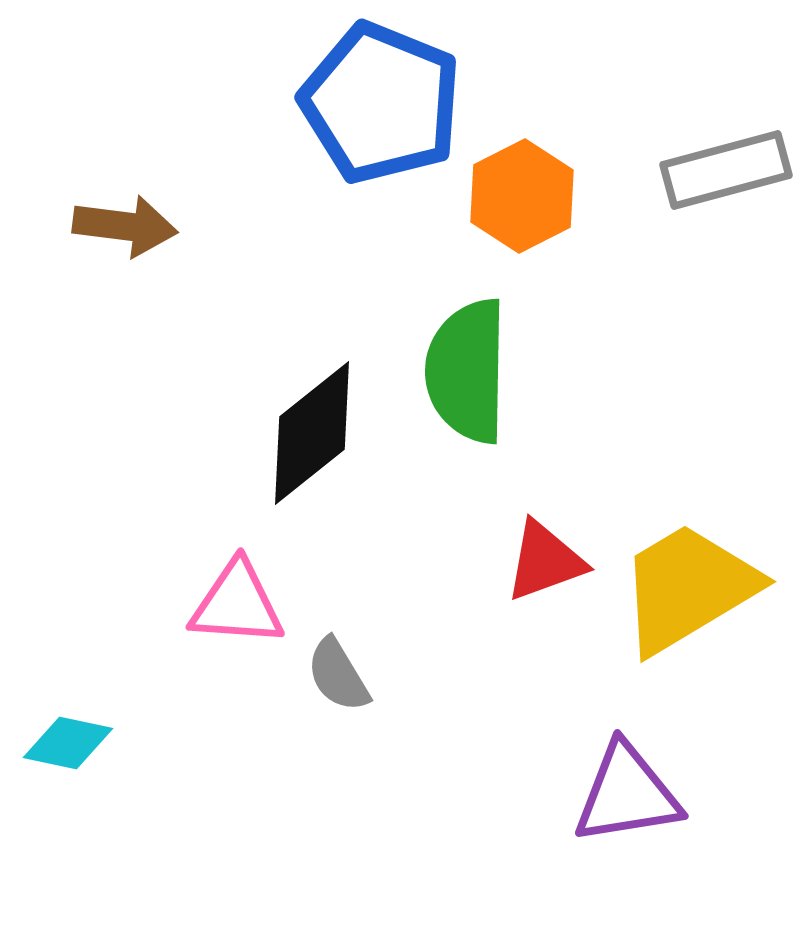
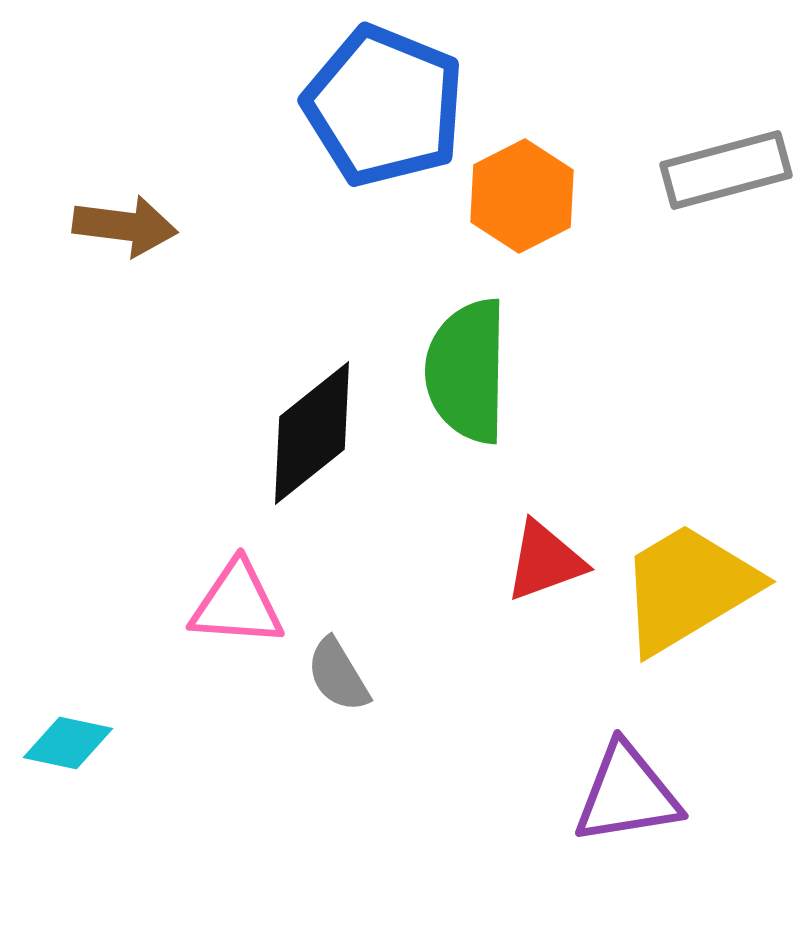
blue pentagon: moved 3 px right, 3 px down
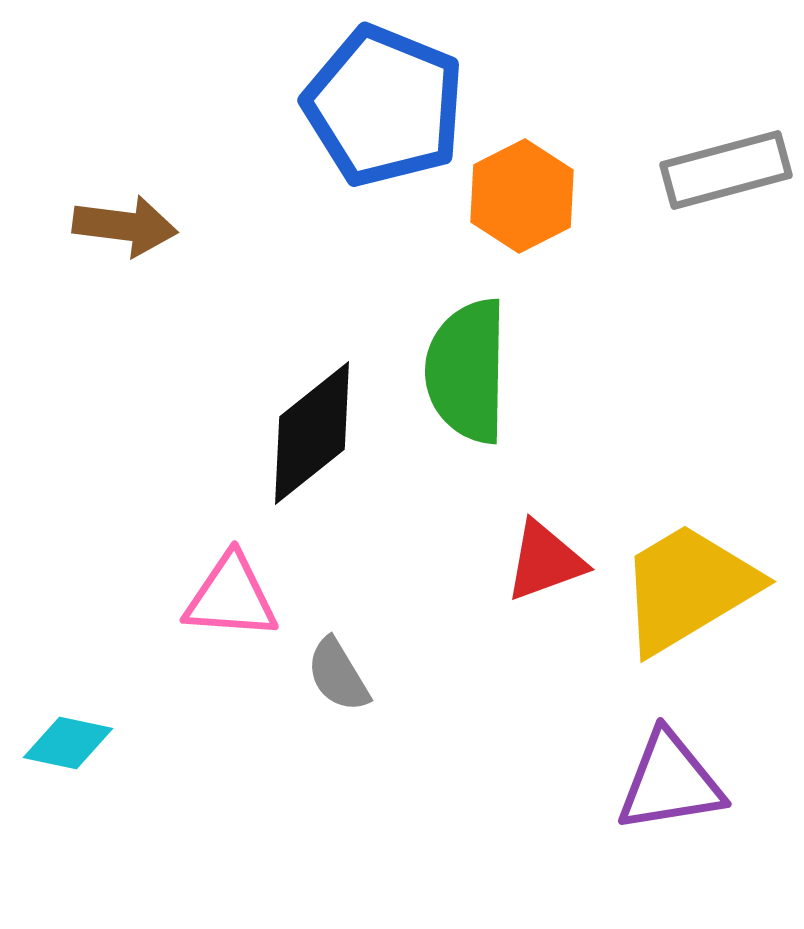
pink triangle: moved 6 px left, 7 px up
purple triangle: moved 43 px right, 12 px up
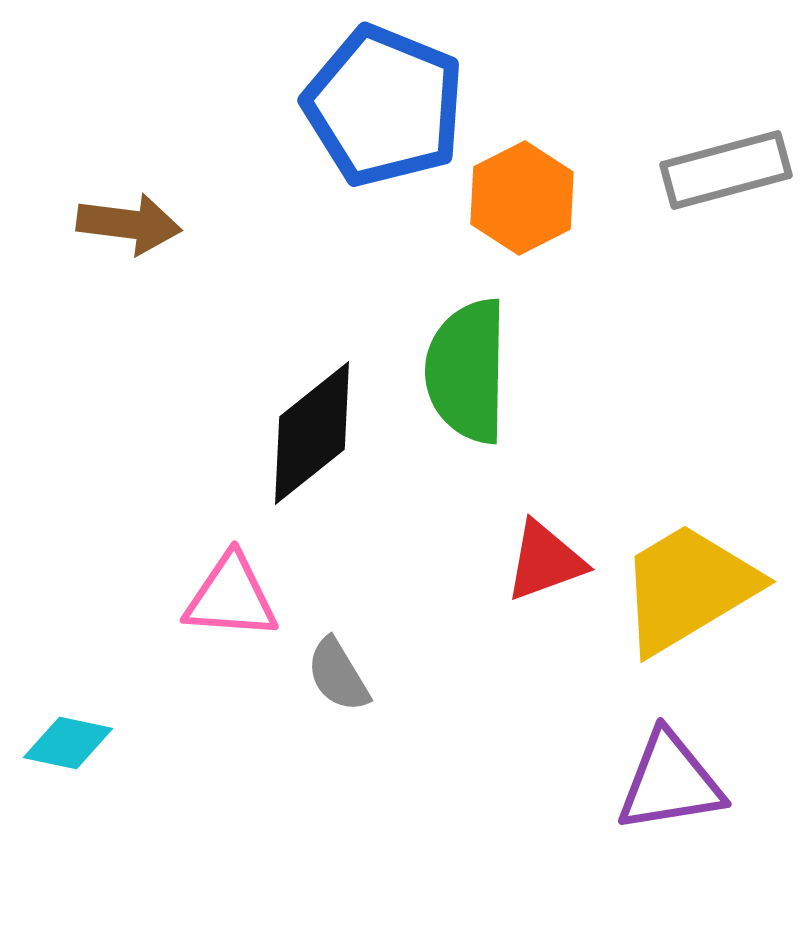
orange hexagon: moved 2 px down
brown arrow: moved 4 px right, 2 px up
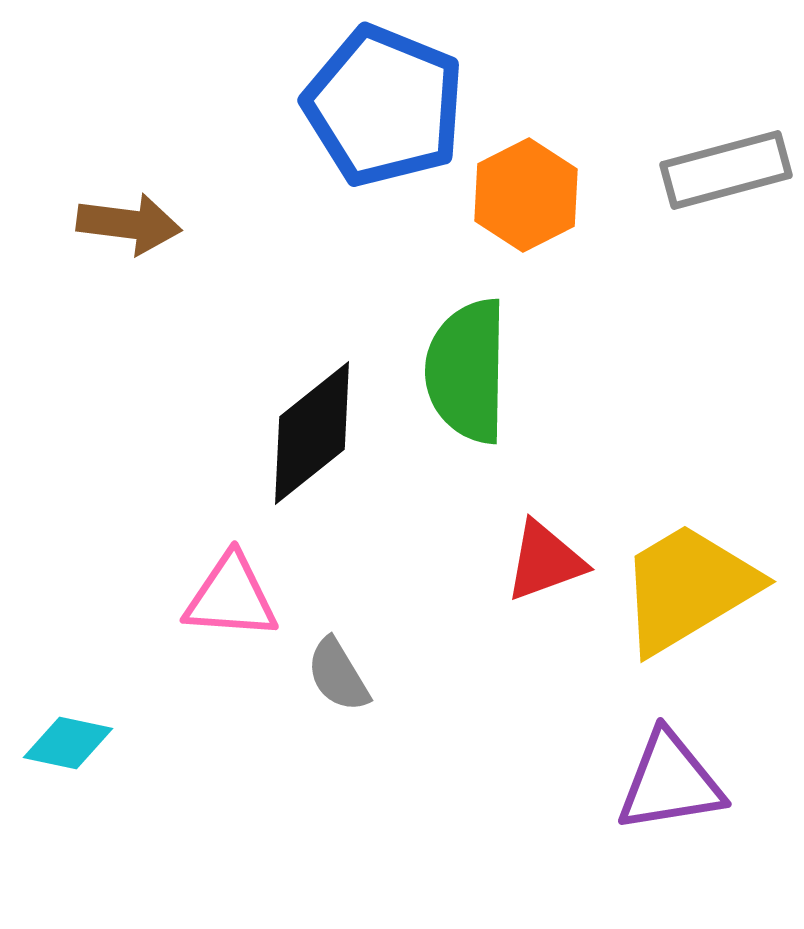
orange hexagon: moved 4 px right, 3 px up
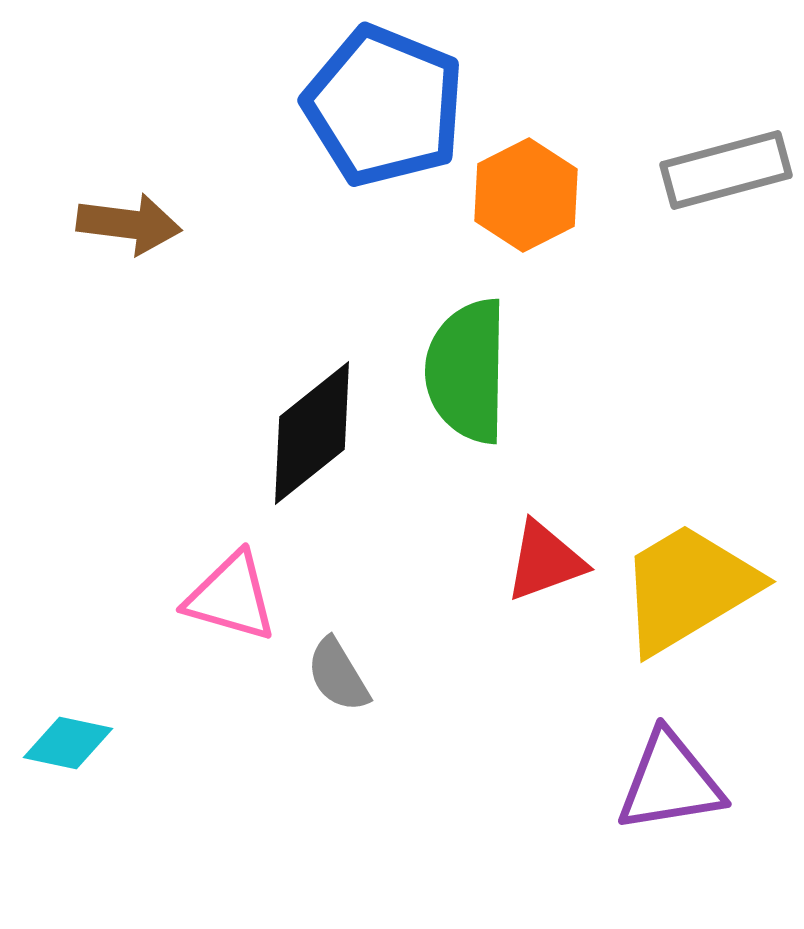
pink triangle: rotated 12 degrees clockwise
